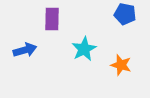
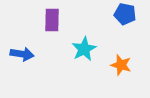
purple rectangle: moved 1 px down
blue arrow: moved 3 px left, 4 px down; rotated 25 degrees clockwise
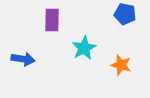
cyan star: moved 1 px up
blue arrow: moved 1 px right, 5 px down
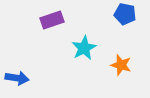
purple rectangle: rotated 70 degrees clockwise
blue arrow: moved 6 px left, 19 px down
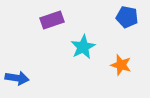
blue pentagon: moved 2 px right, 3 px down
cyan star: moved 1 px left, 1 px up
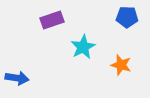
blue pentagon: rotated 10 degrees counterclockwise
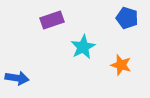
blue pentagon: moved 1 px down; rotated 15 degrees clockwise
